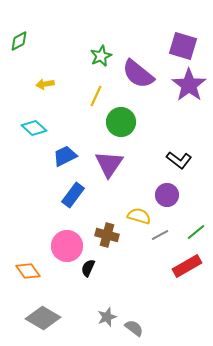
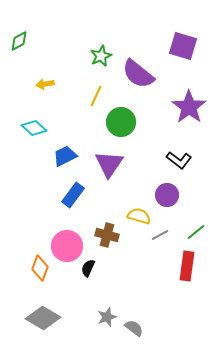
purple star: moved 22 px down
red rectangle: rotated 52 degrees counterclockwise
orange diamond: moved 12 px right, 3 px up; rotated 55 degrees clockwise
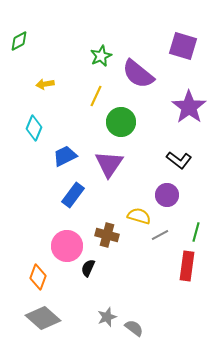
cyan diamond: rotated 70 degrees clockwise
green line: rotated 36 degrees counterclockwise
orange diamond: moved 2 px left, 9 px down
gray diamond: rotated 12 degrees clockwise
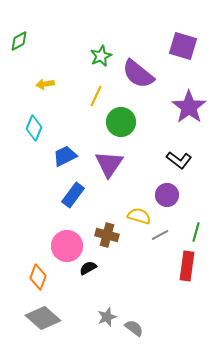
black semicircle: rotated 36 degrees clockwise
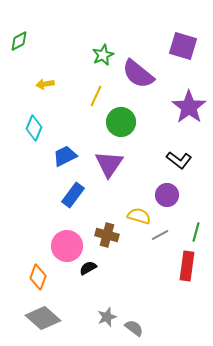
green star: moved 2 px right, 1 px up
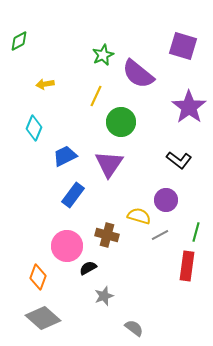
purple circle: moved 1 px left, 5 px down
gray star: moved 3 px left, 21 px up
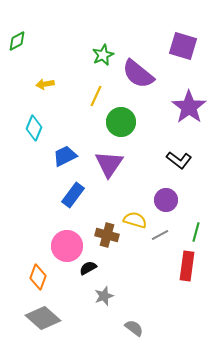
green diamond: moved 2 px left
yellow semicircle: moved 4 px left, 4 px down
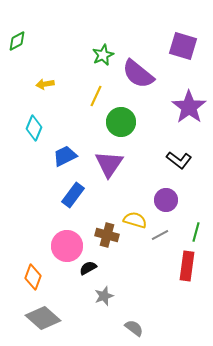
orange diamond: moved 5 px left
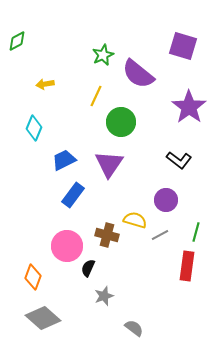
blue trapezoid: moved 1 px left, 4 px down
black semicircle: rotated 36 degrees counterclockwise
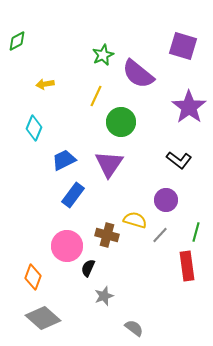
gray line: rotated 18 degrees counterclockwise
red rectangle: rotated 16 degrees counterclockwise
